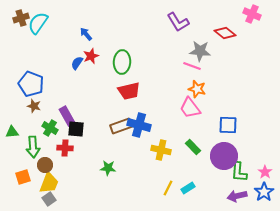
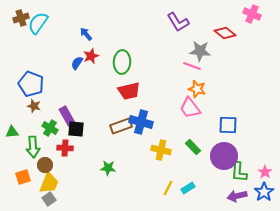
blue cross: moved 2 px right, 3 px up
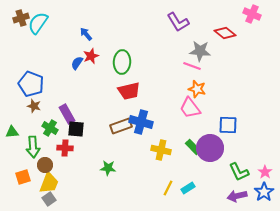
purple rectangle: moved 2 px up
purple circle: moved 14 px left, 8 px up
green L-shape: rotated 30 degrees counterclockwise
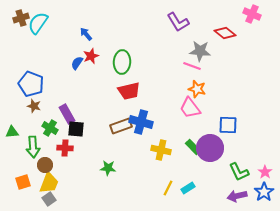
orange square: moved 5 px down
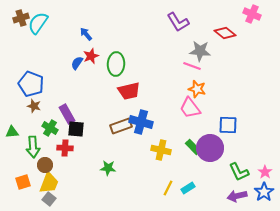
green ellipse: moved 6 px left, 2 px down
gray square: rotated 16 degrees counterclockwise
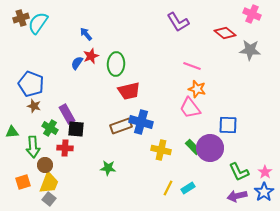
gray star: moved 50 px right, 1 px up
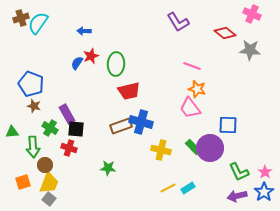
blue arrow: moved 2 px left, 3 px up; rotated 48 degrees counterclockwise
red cross: moved 4 px right; rotated 14 degrees clockwise
yellow line: rotated 35 degrees clockwise
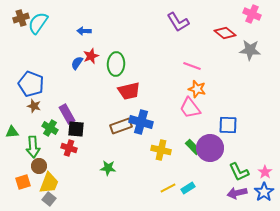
brown circle: moved 6 px left, 1 px down
purple arrow: moved 3 px up
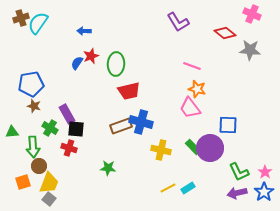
blue pentagon: rotated 30 degrees counterclockwise
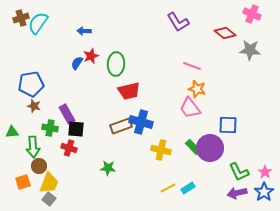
green cross: rotated 21 degrees counterclockwise
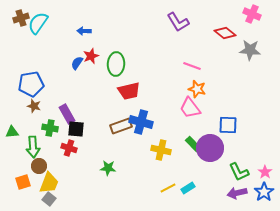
green rectangle: moved 3 px up
